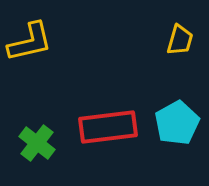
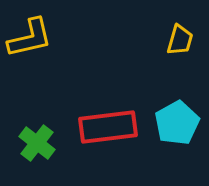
yellow L-shape: moved 4 px up
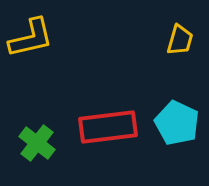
yellow L-shape: moved 1 px right
cyan pentagon: rotated 18 degrees counterclockwise
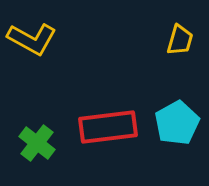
yellow L-shape: moved 1 px right, 1 px down; rotated 42 degrees clockwise
cyan pentagon: rotated 18 degrees clockwise
